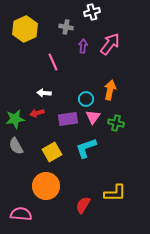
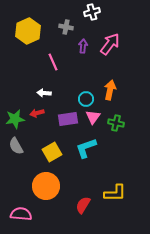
yellow hexagon: moved 3 px right, 2 px down
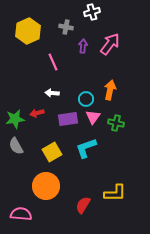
white arrow: moved 8 px right
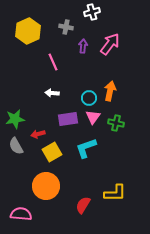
orange arrow: moved 1 px down
cyan circle: moved 3 px right, 1 px up
red arrow: moved 1 px right, 21 px down
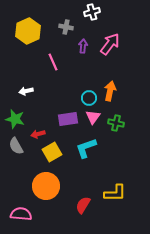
white arrow: moved 26 px left, 2 px up; rotated 16 degrees counterclockwise
green star: rotated 24 degrees clockwise
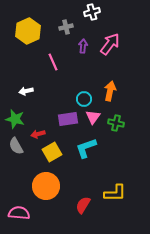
gray cross: rotated 24 degrees counterclockwise
cyan circle: moved 5 px left, 1 px down
pink semicircle: moved 2 px left, 1 px up
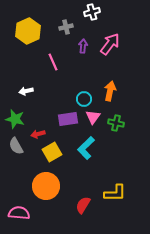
cyan L-shape: rotated 25 degrees counterclockwise
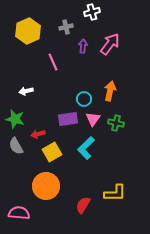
pink triangle: moved 2 px down
